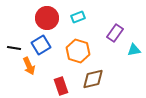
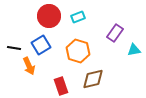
red circle: moved 2 px right, 2 px up
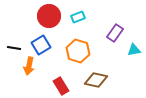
orange arrow: rotated 36 degrees clockwise
brown diamond: moved 3 px right, 1 px down; rotated 25 degrees clockwise
red rectangle: rotated 12 degrees counterclockwise
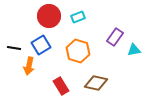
purple rectangle: moved 4 px down
brown diamond: moved 3 px down
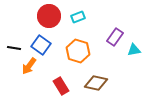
blue square: rotated 24 degrees counterclockwise
orange arrow: rotated 24 degrees clockwise
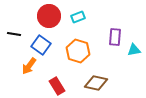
purple rectangle: rotated 30 degrees counterclockwise
black line: moved 14 px up
red rectangle: moved 4 px left
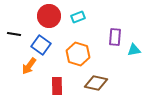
orange hexagon: moved 3 px down
red rectangle: rotated 30 degrees clockwise
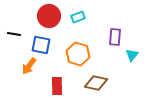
blue square: rotated 24 degrees counterclockwise
cyan triangle: moved 2 px left, 5 px down; rotated 40 degrees counterclockwise
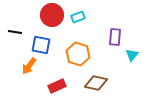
red circle: moved 3 px right, 1 px up
black line: moved 1 px right, 2 px up
red rectangle: rotated 66 degrees clockwise
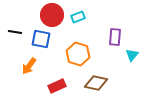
blue square: moved 6 px up
